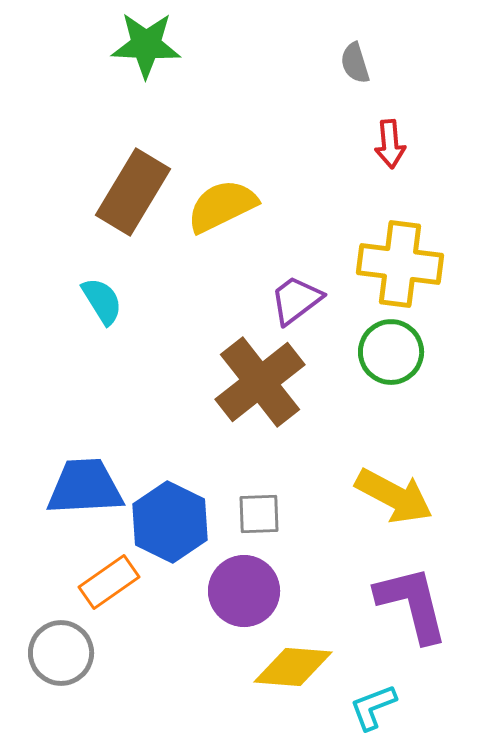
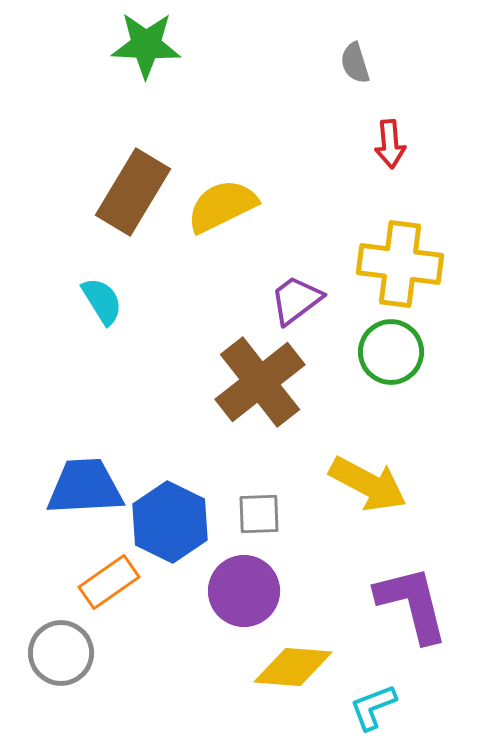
yellow arrow: moved 26 px left, 12 px up
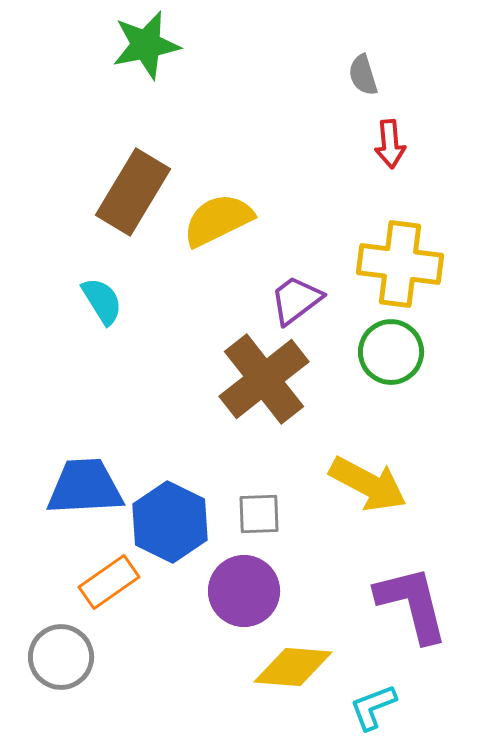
green star: rotated 14 degrees counterclockwise
gray semicircle: moved 8 px right, 12 px down
yellow semicircle: moved 4 px left, 14 px down
brown cross: moved 4 px right, 3 px up
gray circle: moved 4 px down
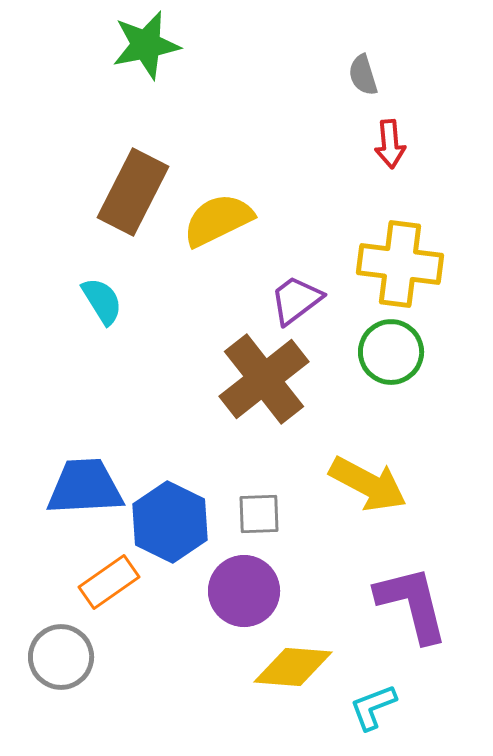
brown rectangle: rotated 4 degrees counterclockwise
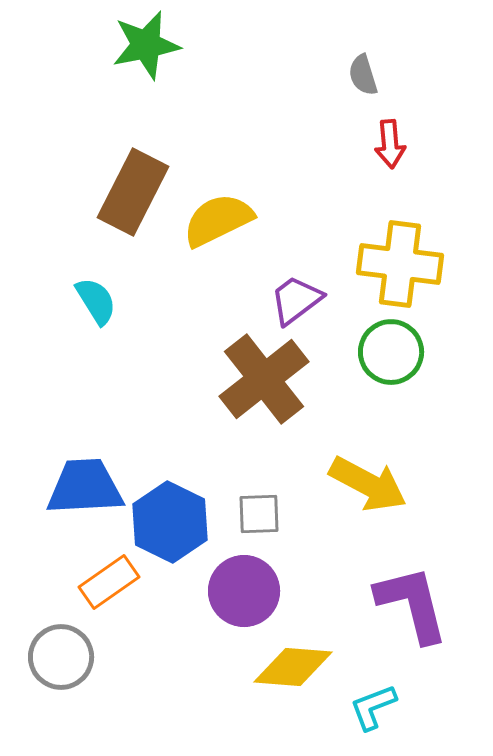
cyan semicircle: moved 6 px left
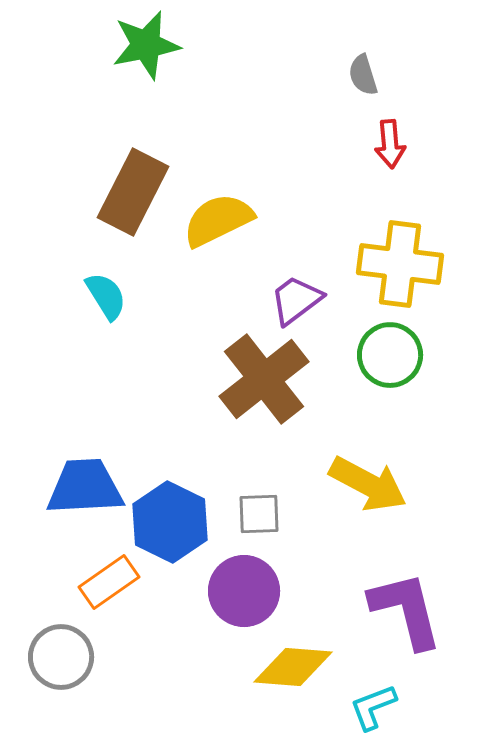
cyan semicircle: moved 10 px right, 5 px up
green circle: moved 1 px left, 3 px down
purple L-shape: moved 6 px left, 6 px down
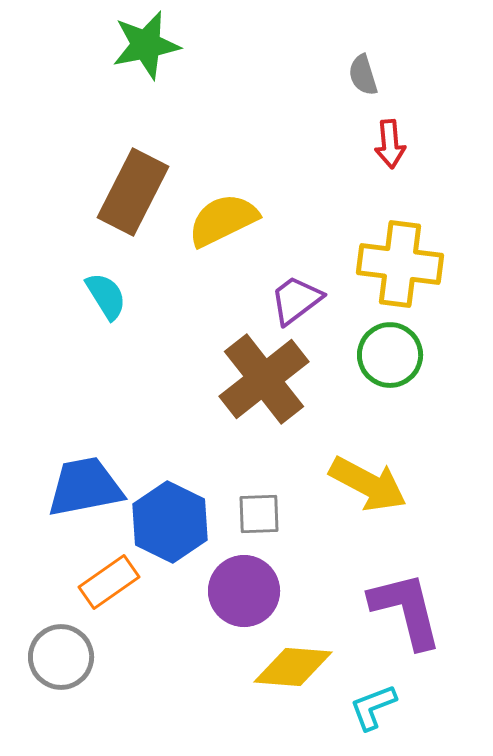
yellow semicircle: moved 5 px right
blue trapezoid: rotated 8 degrees counterclockwise
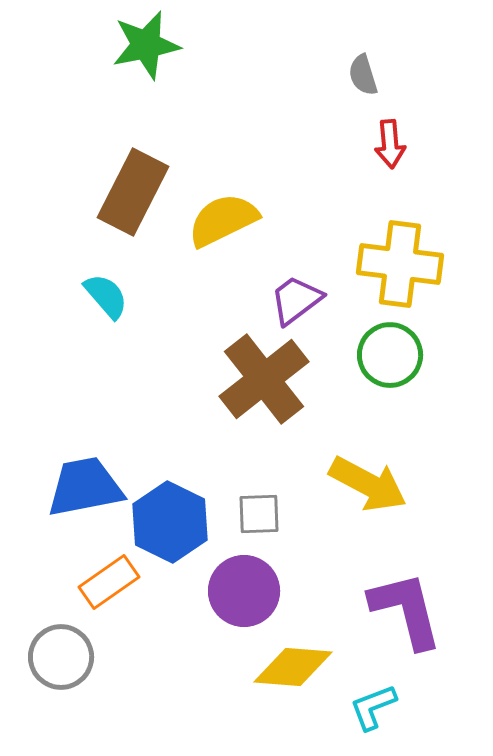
cyan semicircle: rotated 9 degrees counterclockwise
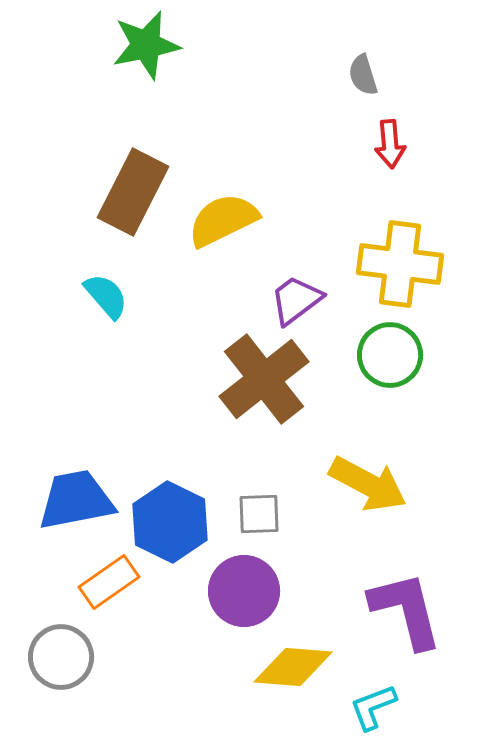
blue trapezoid: moved 9 px left, 13 px down
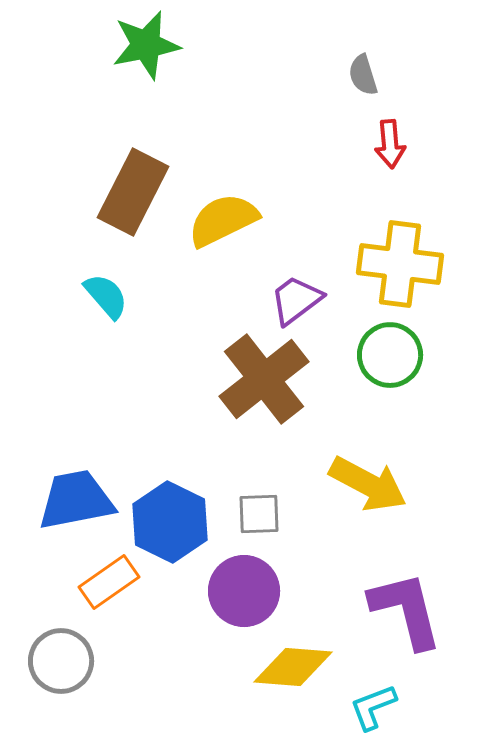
gray circle: moved 4 px down
